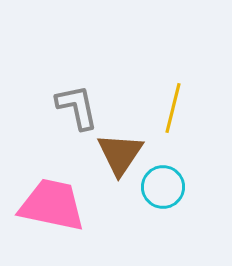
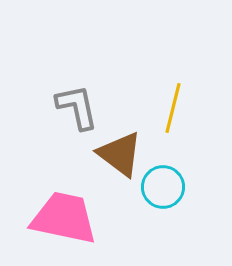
brown triangle: rotated 27 degrees counterclockwise
pink trapezoid: moved 12 px right, 13 px down
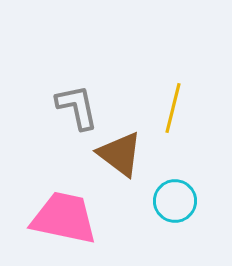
cyan circle: moved 12 px right, 14 px down
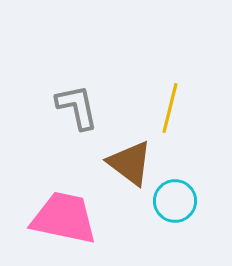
yellow line: moved 3 px left
brown triangle: moved 10 px right, 9 px down
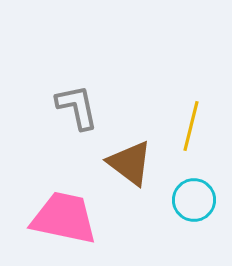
yellow line: moved 21 px right, 18 px down
cyan circle: moved 19 px right, 1 px up
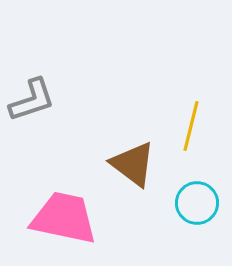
gray L-shape: moved 45 px left, 7 px up; rotated 84 degrees clockwise
brown triangle: moved 3 px right, 1 px down
cyan circle: moved 3 px right, 3 px down
